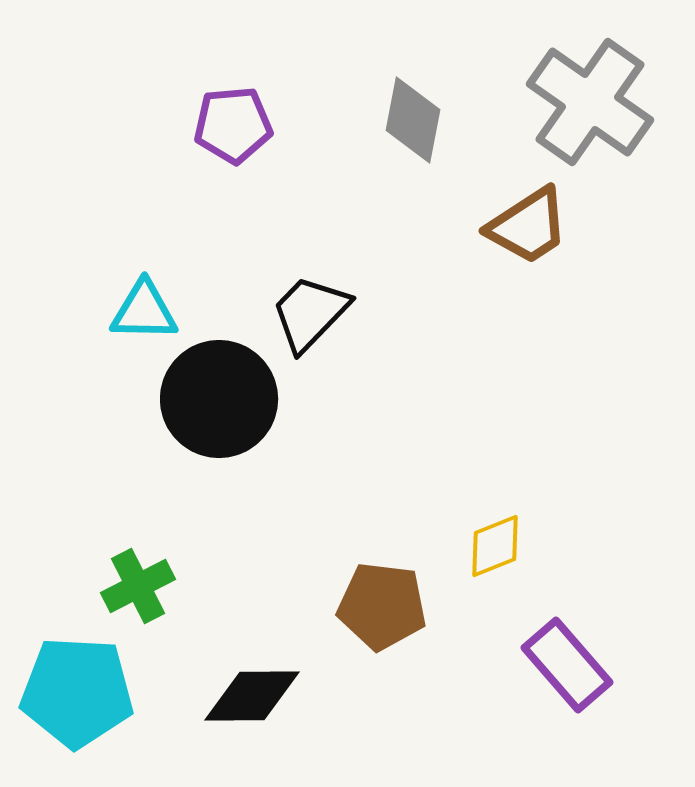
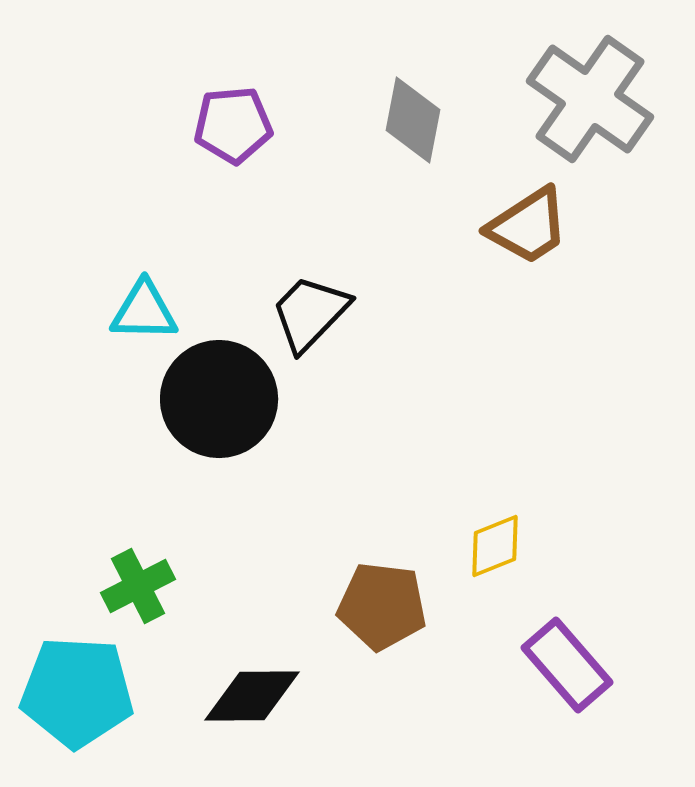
gray cross: moved 3 px up
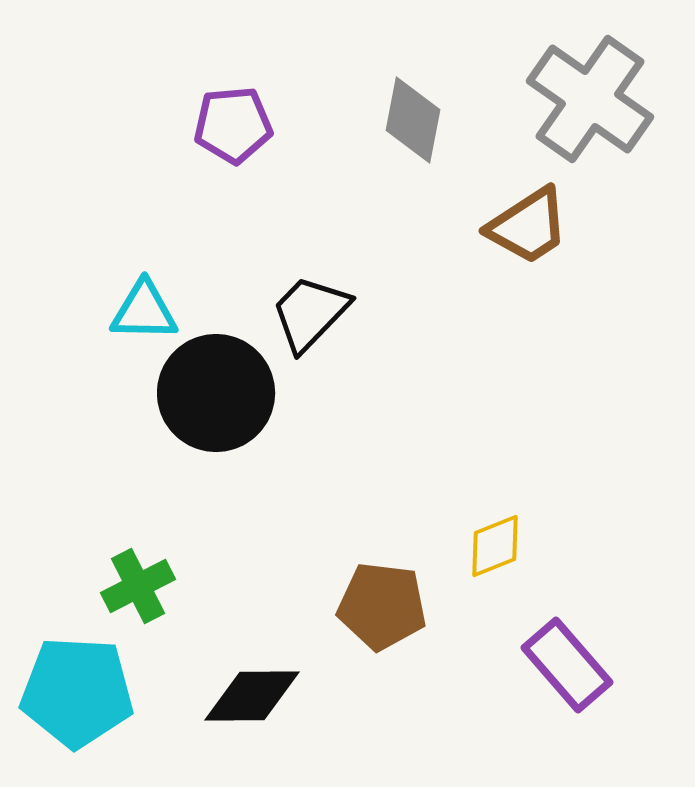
black circle: moved 3 px left, 6 px up
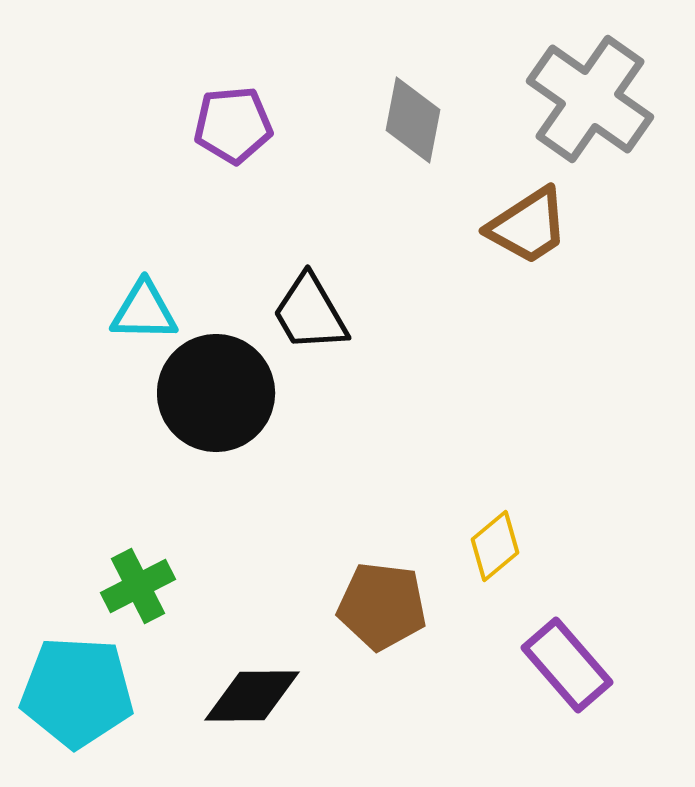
black trapezoid: rotated 74 degrees counterclockwise
yellow diamond: rotated 18 degrees counterclockwise
